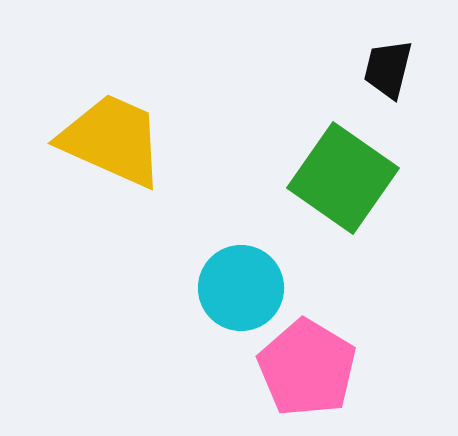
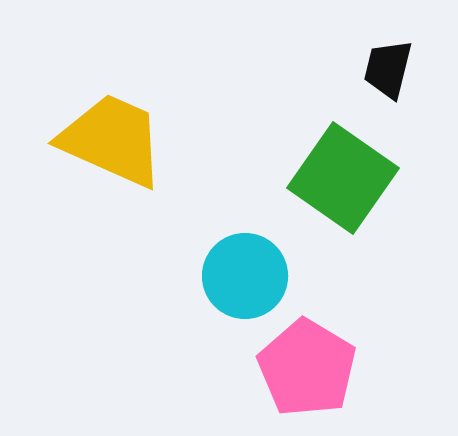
cyan circle: moved 4 px right, 12 px up
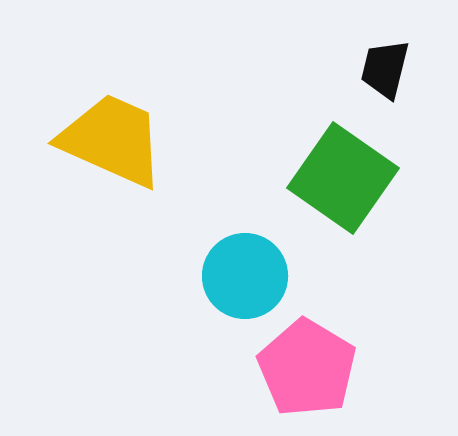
black trapezoid: moved 3 px left
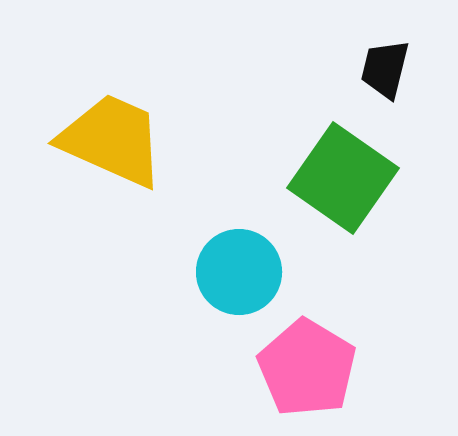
cyan circle: moved 6 px left, 4 px up
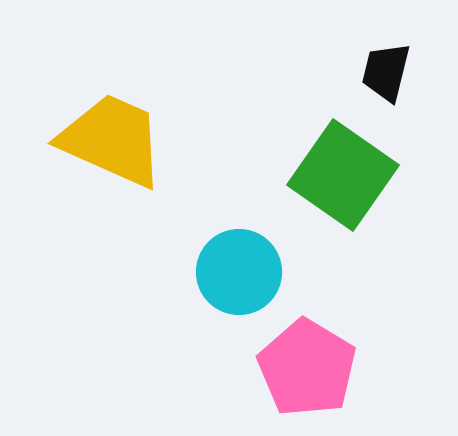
black trapezoid: moved 1 px right, 3 px down
green square: moved 3 px up
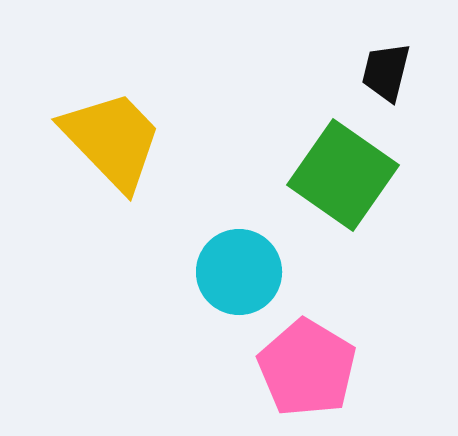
yellow trapezoid: rotated 22 degrees clockwise
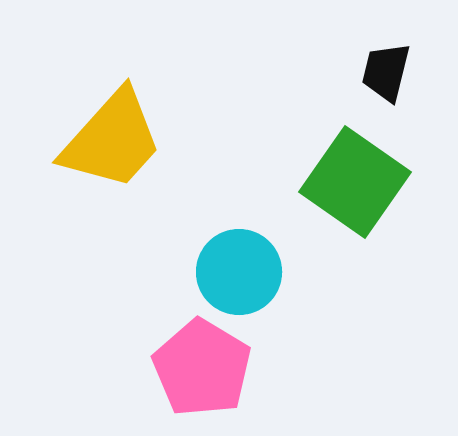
yellow trapezoid: rotated 86 degrees clockwise
green square: moved 12 px right, 7 px down
pink pentagon: moved 105 px left
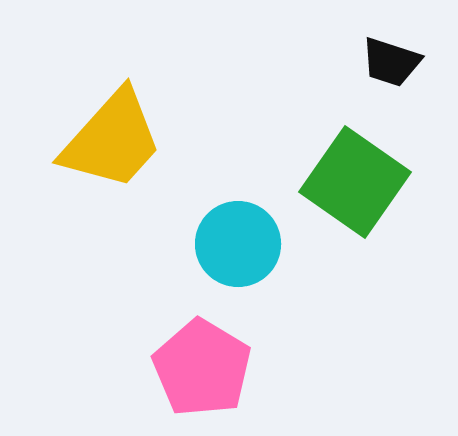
black trapezoid: moved 5 px right, 10 px up; rotated 86 degrees counterclockwise
cyan circle: moved 1 px left, 28 px up
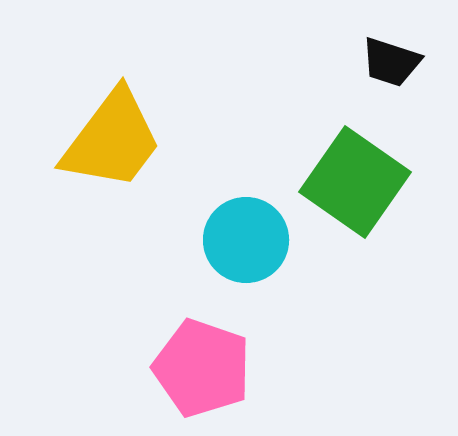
yellow trapezoid: rotated 5 degrees counterclockwise
cyan circle: moved 8 px right, 4 px up
pink pentagon: rotated 12 degrees counterclockwise
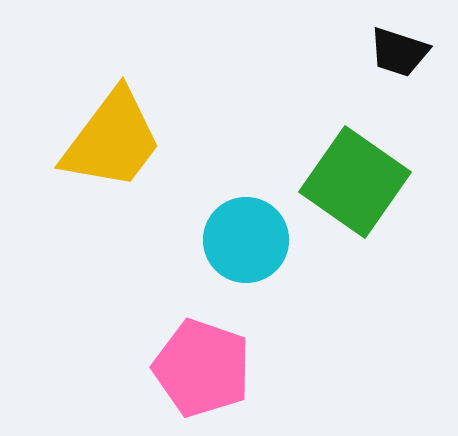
black trapezoid: moved 8 px right, 10 px up
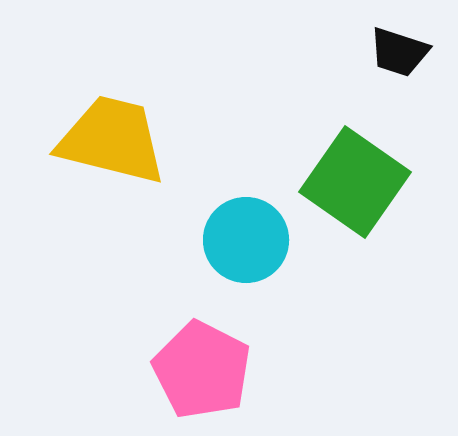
yellow trapezoid: rotated 113 degrees counterclockwise
pink pentagon: moved 2 px down; rotated 8 degrees clockwise
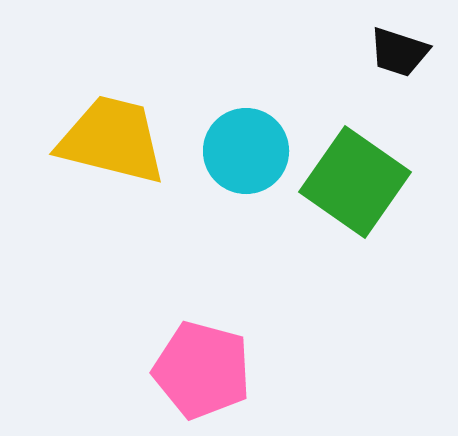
cyan circle: moved 89 px up
pink pentagon: rotated 12 degrees counterclockwise
